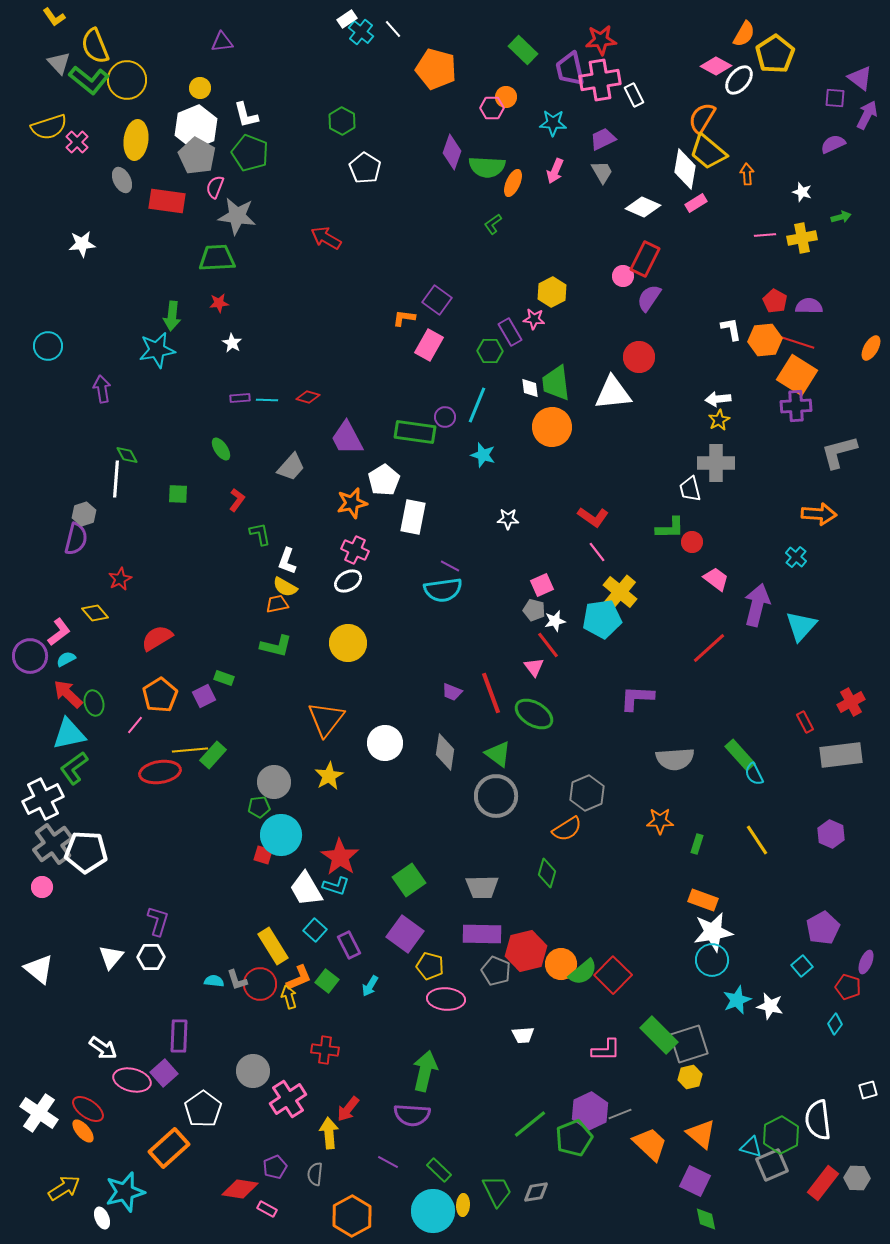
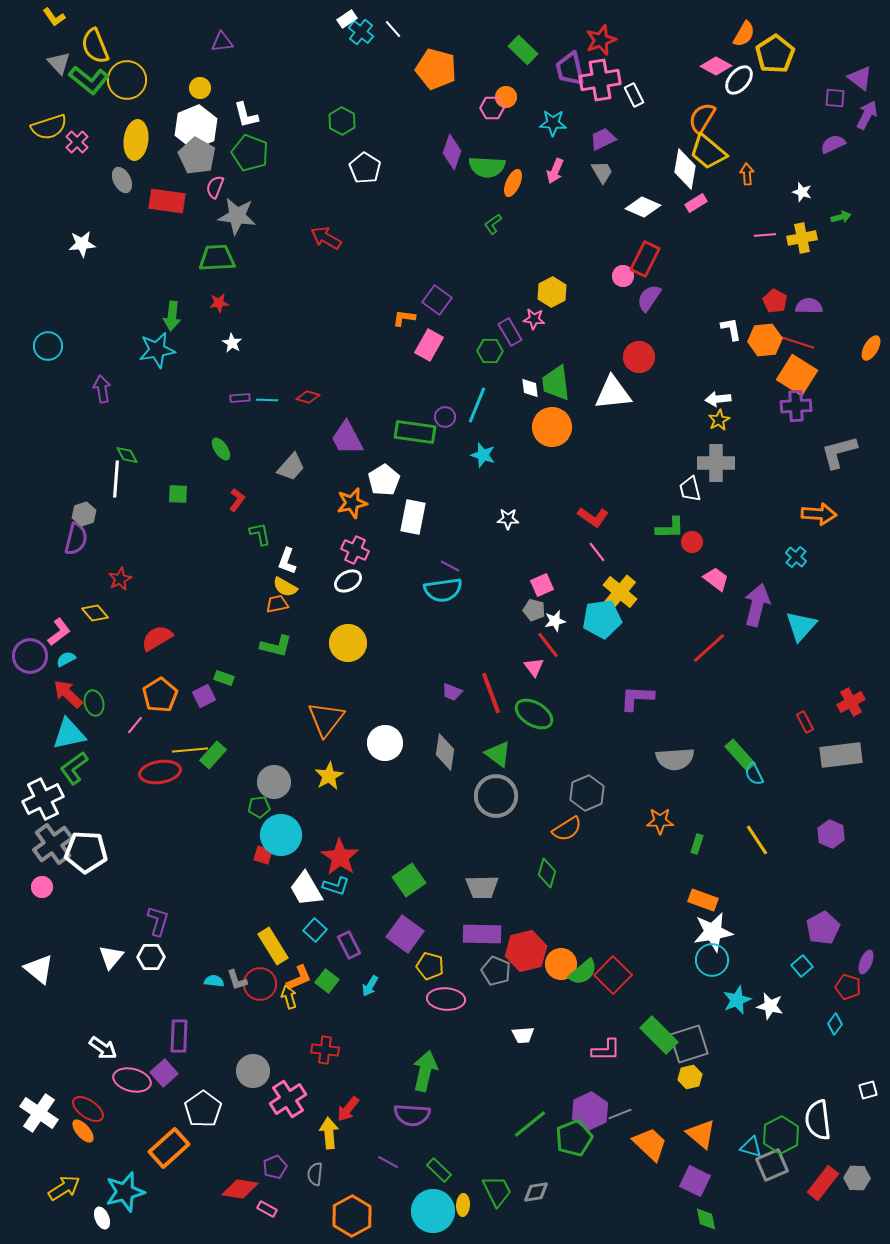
red star at (601, 40): rotated 16 degrees counterclockwise
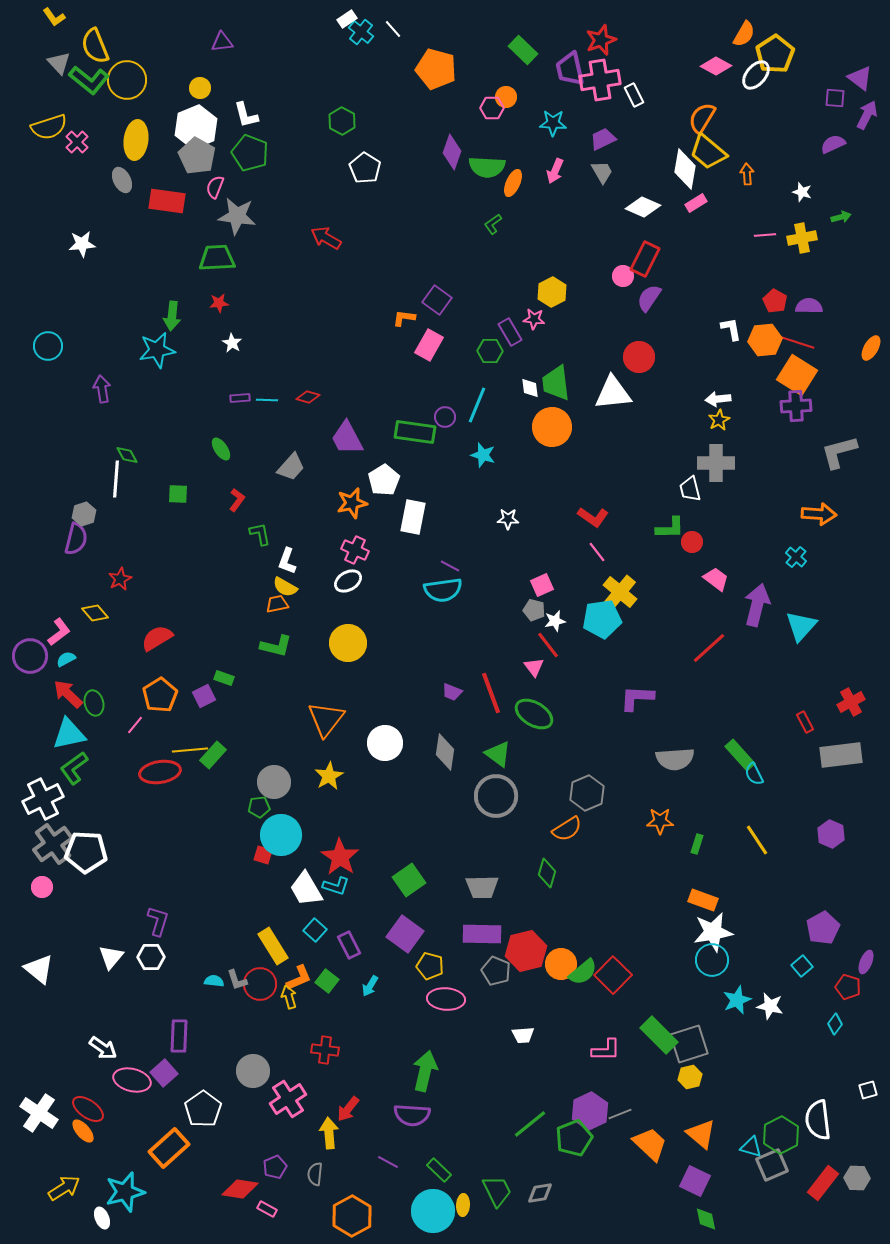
white ellipse at (739, 80): moved 17 px right, 5 px up
gray diamond at (536, 1192): moved 4 px right, 1 px down
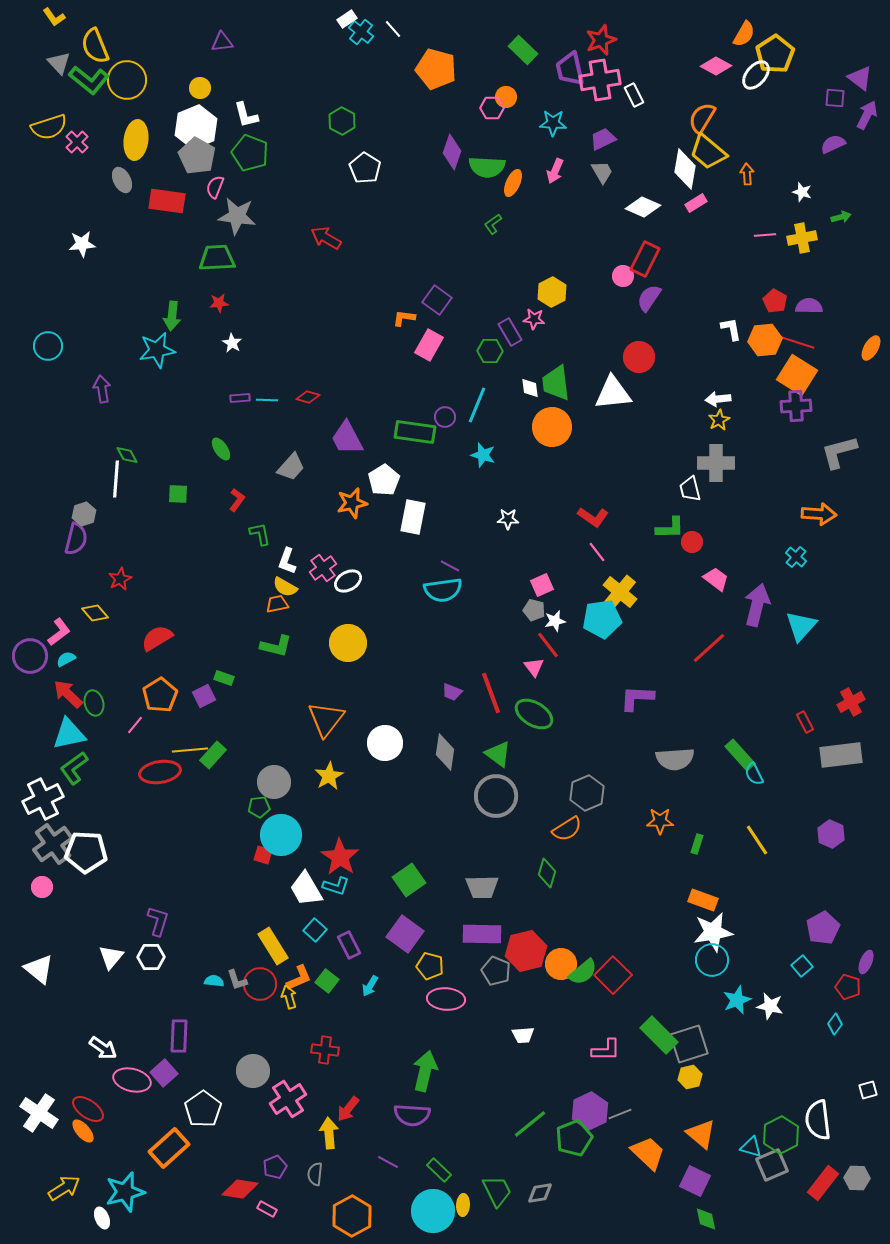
pink cross at (355, 550): moved 32 px left, 18 px down; rotated 28 degrees clockwise
orange trapezoid at (650, 1144): moved 2 px left, 9 px down
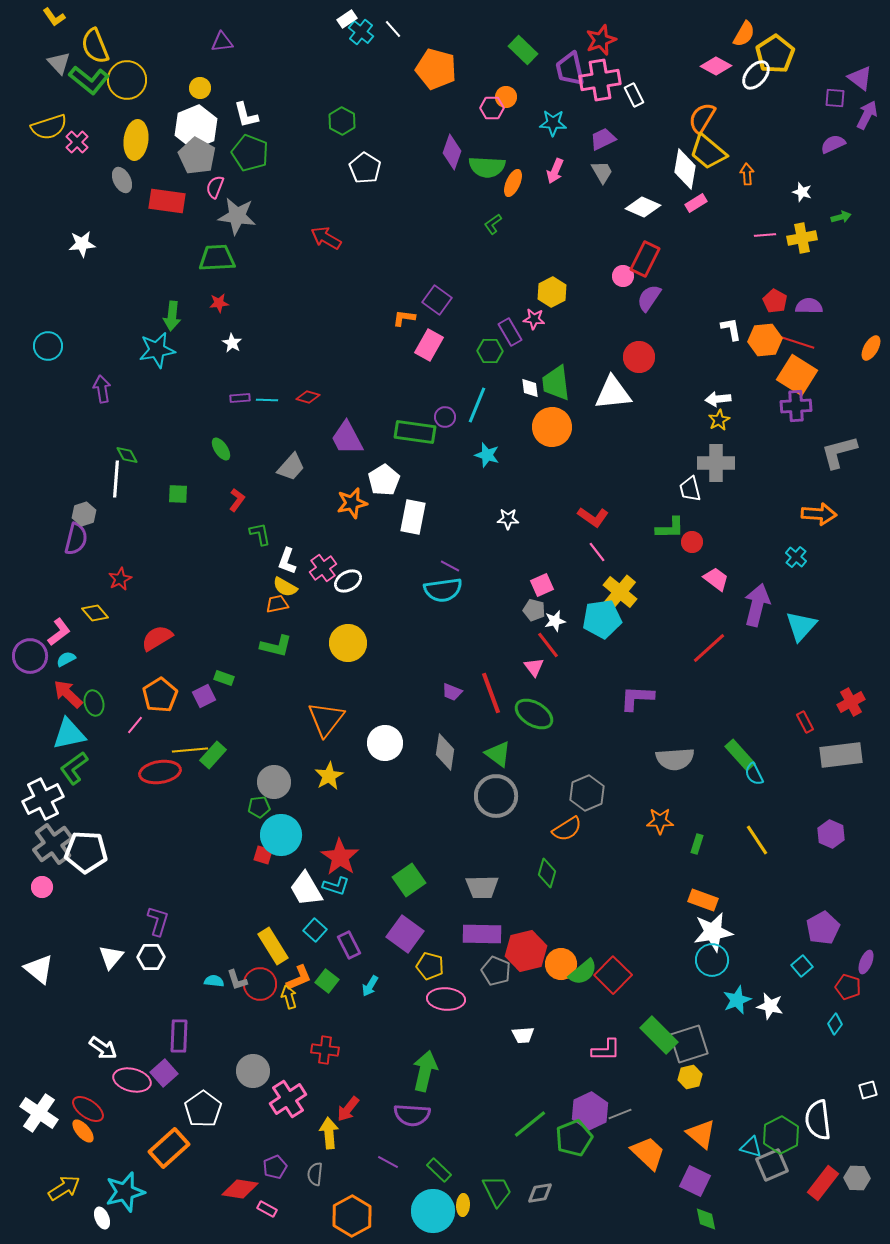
cyan star at (483, 455): moved 4 px right
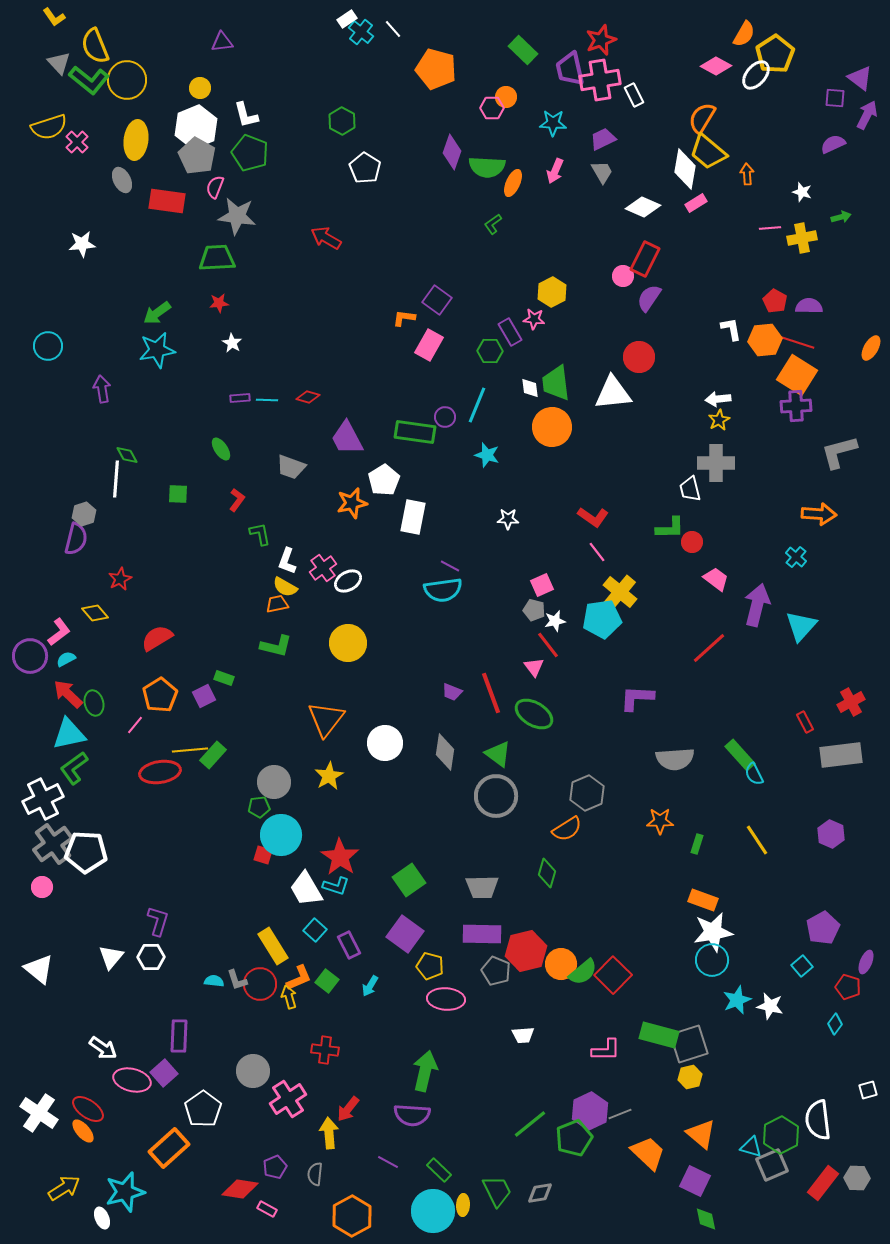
pink line at (765, 235): moved 5 px right, 7 px up
green arrow at (172, 316): moved 15 px left, 3 px up; rotated 48 degrees clockwise
gray trapezoid at (291, 467): rotated 68 degrees clockwise
green rectangle at (659, 1035): rotated 30 degrees counterclockwise
